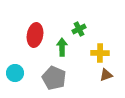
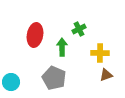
cyan circle: moved 4 px left, 9 px down
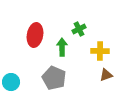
yellow cross: moved 2 px up
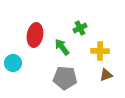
green cross: moved 1 px right, 1 px up
green arrow: rotated 36 degrees counterclockwise
gray pentagon: moved 11 px right; rotated 20 degrees counterclockwise
cyan circle: moved 2 px right, 19 px up
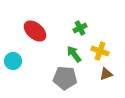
red ellipse: moved 4 px up; rotated 60 degrees counterclockwise
green arrow: moved 12 px right, 7 px down
yellow cross: rotated 18 degrees clockwise
cyan circle: moved 2 px up
brown triangle: moved 1 px up
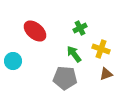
yellow cross: moved 1 px right, 2 px up
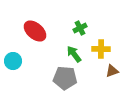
yellow cross: rotated 18 degrees counterclockwise
brown triangle: moved 6 px right, 3 px up
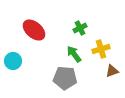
red ellipse: moved 1 px left, 1 px up
yellow cross: rotated 18 degrees counterclockwise
